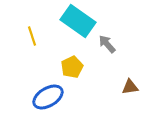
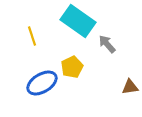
blue ellipse: moved 6 px left, 14 px up
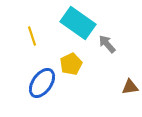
cyan rectangle: moved 2 px down
yellow pentagon: moved 1 px left, 3 px up
blue ellipse: rotated 24 degrees counterclockwise
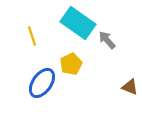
gray arrow: moved 4 px up
brown triangle: rotated 30 degrees clockwise
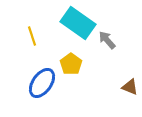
yellow pentagon: rotated 10 degrees counterclockwise
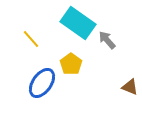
yellow line: moved 1 px left, 3 px down; rotated 24 degrees counterclockwise
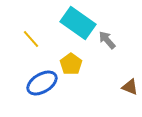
blue ellipse: rotated 24 degrees clockwise
